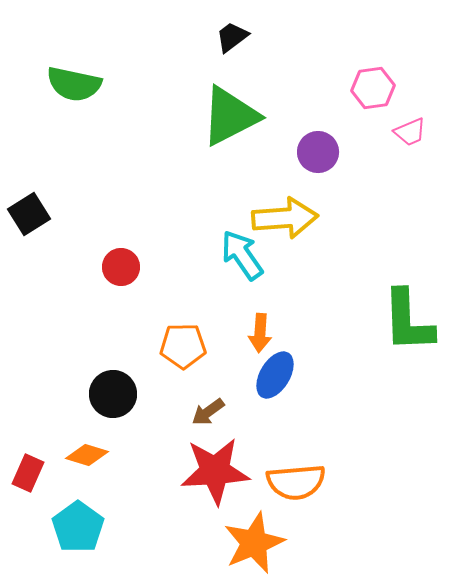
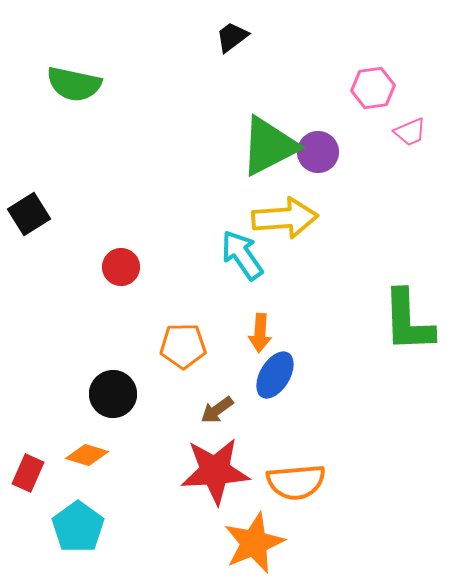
green triangle: moved 39 px right, 30 px down
brown arrow: moved 9 px right, 2 px up
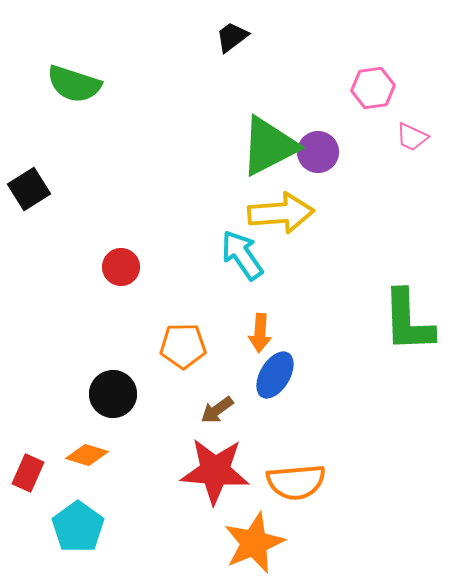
green semicircle: rotated 6 degrees clockwise
pink trapezoid: moved 2 px right, 5 px down; rotated 48 degrees clockwise
black square: moved 25 px up
yellow arrow: moved 4 px left, 5 px up
red star: rotated 8 degrees clockwise
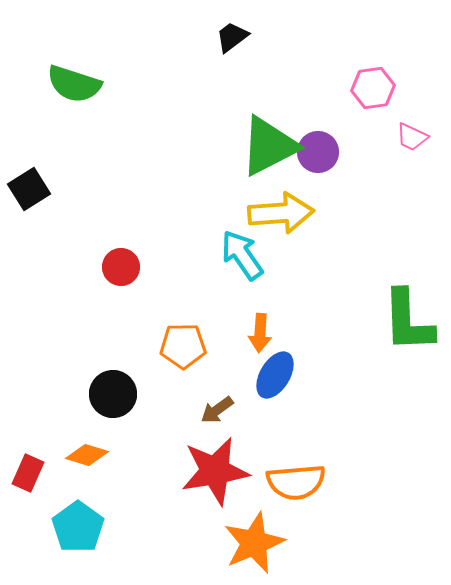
red star: rotated 14 degrees counterclockwise
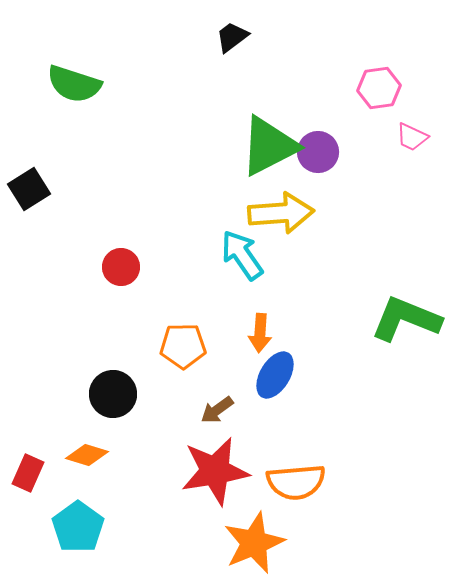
pink hexagon: moved 6 px right
green L-shape: moved 2 px left, 2 px up; rotated 114 degrees clockwise
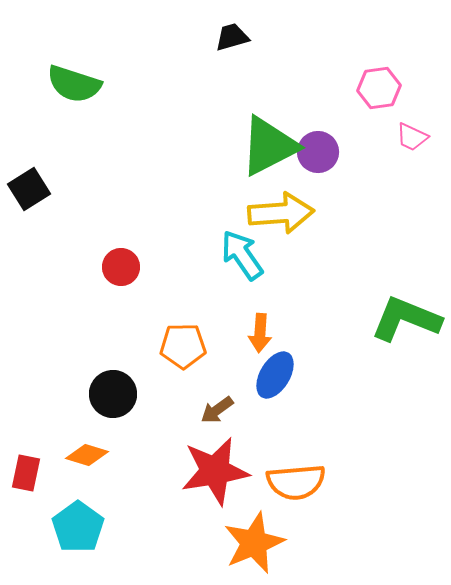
black trapezoid: rotated 21 degrees clockwise
red rectangle: moved 2 px left; rotated 12 degrees counterclockwise
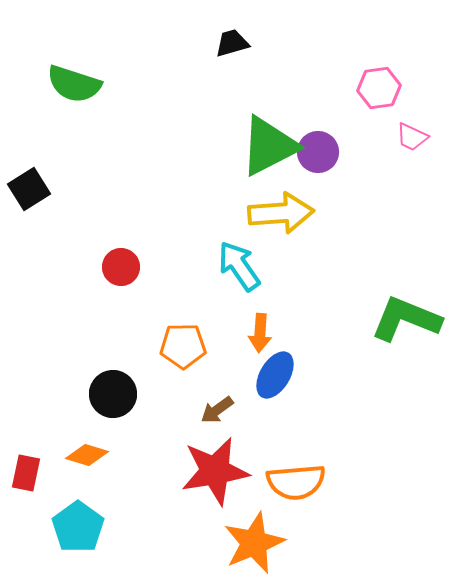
black trapezoid: moved 6 px down
cyan arrow: moved 3 px left, 11 px down
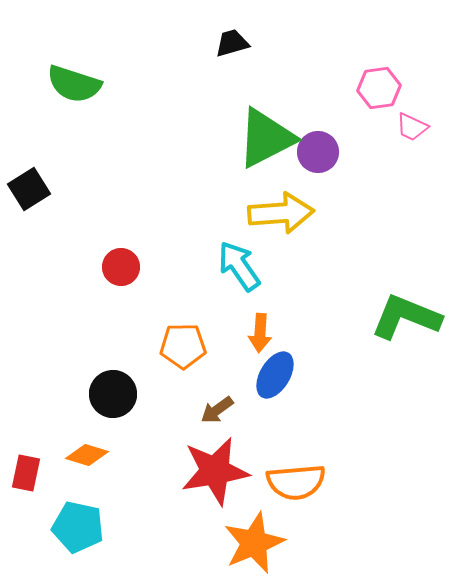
pink trapezoid: moved 10 px up
green triangle: moved 3 px left, 8 px up
green L-shape: moved 2 px up
cyan pentagon: rotated 24 degrees counterclockwise
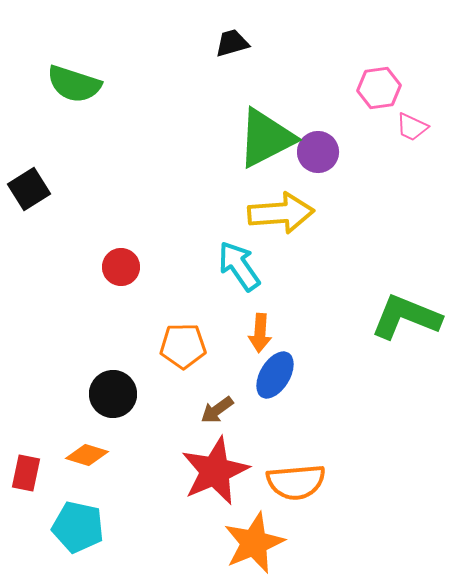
red star: rotated 14 degrees counterclockwise
